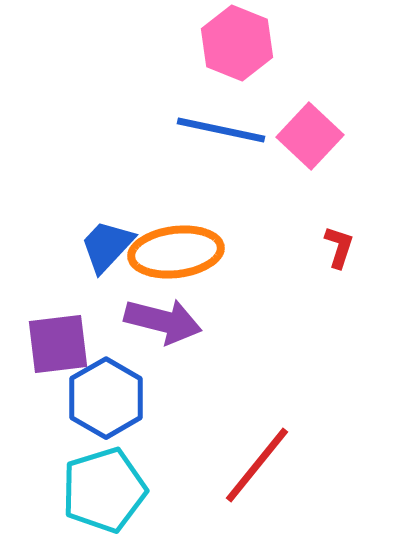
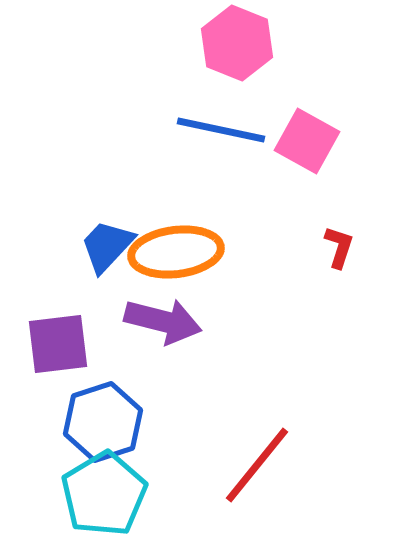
pink square: moved 3 px left, 5 px down; rotated 14 degrees counterclockwise
blue hexagon: moved 3 px left, 24 px down; rotated 12 degrees clockwise
cyan pentagon: moved 4 px down; rotated 14 degrees counterclockwise
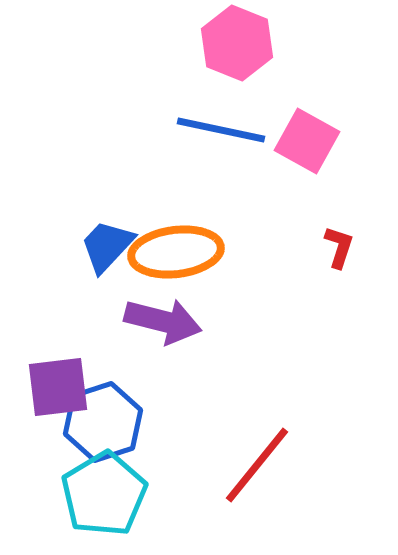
purple square: moved 43 px down
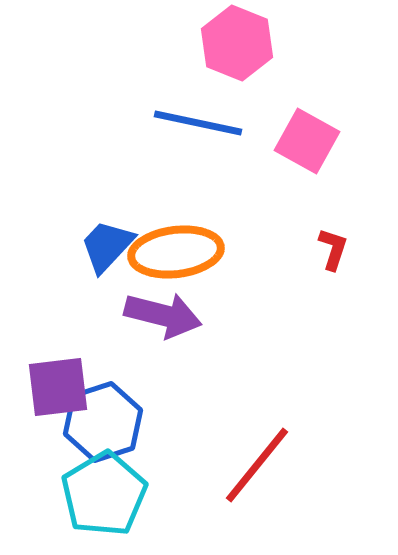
blue line: moved 23 px left, 7 px up
red L-shape: moved 6 px left, 2 px down
purple arrow: moved 6 px up
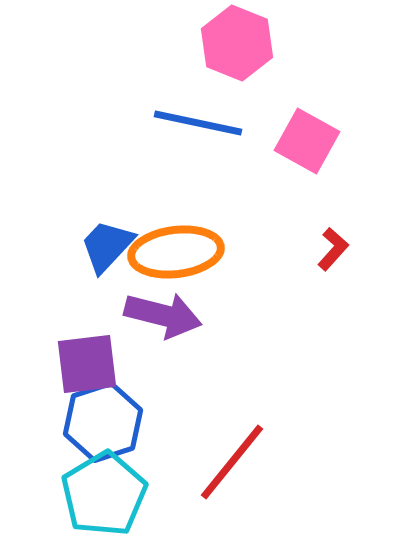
red L-shape: rotated 24 degrees clockwise
purple square: moved 29 px right, 23 px up
red line: moved 25 px left, 3 px up
